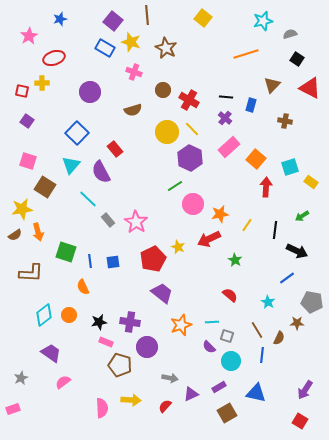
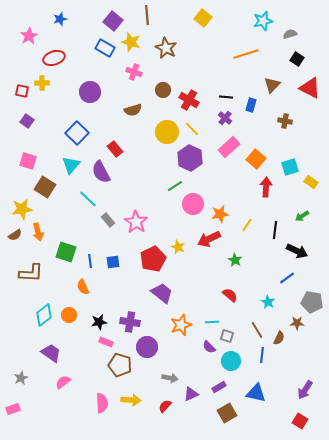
pink semicircle at (102, 408): moved 5 px up
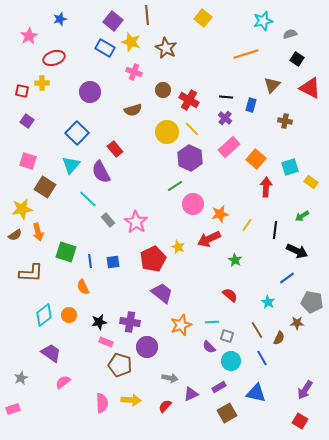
blue line at (262, 355): moved 3 px down; rotated 35 degrees counterclockwise
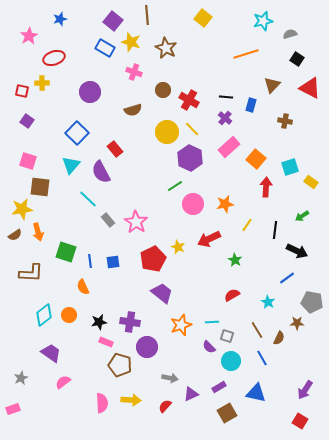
brown square at (45, 187): moved 5 px left; rotated 25 degrees counterclockwise
orange star at (220, 214): moved 5 px right, 10 px up
red semicircle at (230, 295): moved 2 px right; rotated 70 degrees counterclockwise
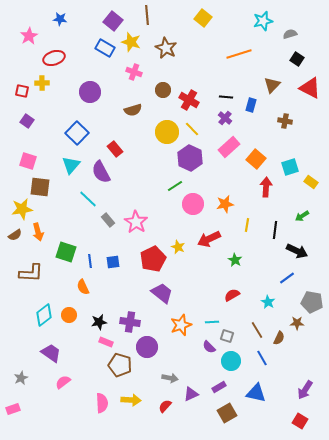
blue star at (60, 19): rotated 24 degrees clockwise
orange line at (246, 54): moved 7 px left
yellow line at (247, 225): rotated 24 degrees counterclockwise
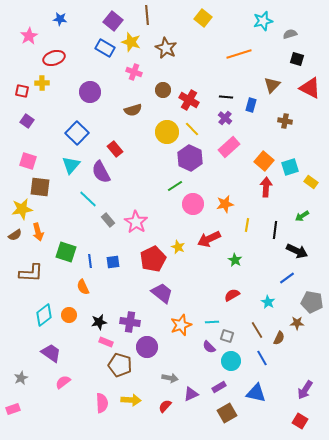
black square at (297, 59): rotated 16 degrees counterclockwise
orange square at (256, 159): moved 8 px right, 2 px down
